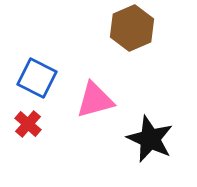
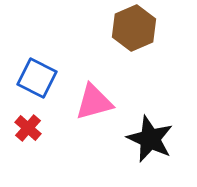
brown hexagon: moved 2 px right
pink triangle: moved 1 px left, 2 px down
red cross: moved 4 px down
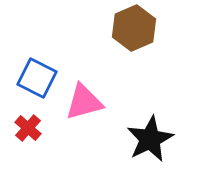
pink triangle: moved 10 px left
black star: rotated 21 degrees clockwise
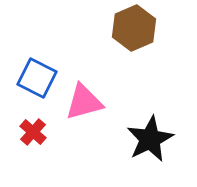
red cross: moved 5 px right, 4 px down
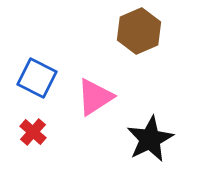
brown hexagon: moved 5 px right, 3 px down
pink triangle: moved 11 px right, 5 px up; rotated 18 degrees counterclockwise
